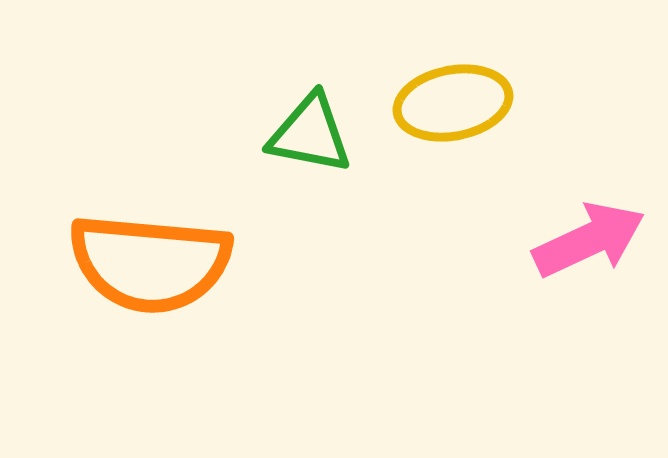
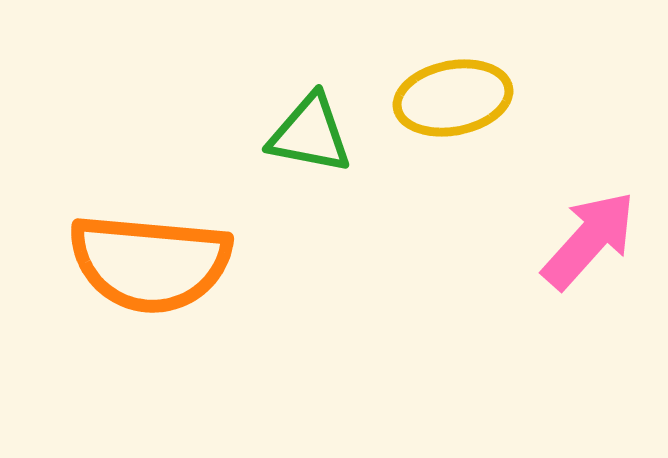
yellow ellipse: moved 5 px up
pink arrow: rotated 23 degrees counterclockwise
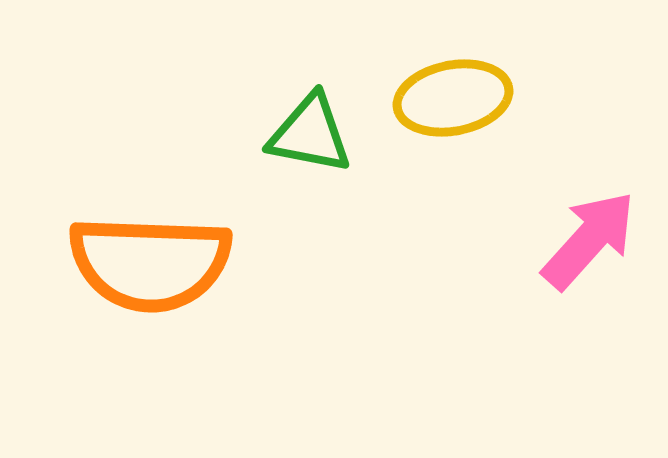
orange semicircle: rotated 3 degrees counterclockwise
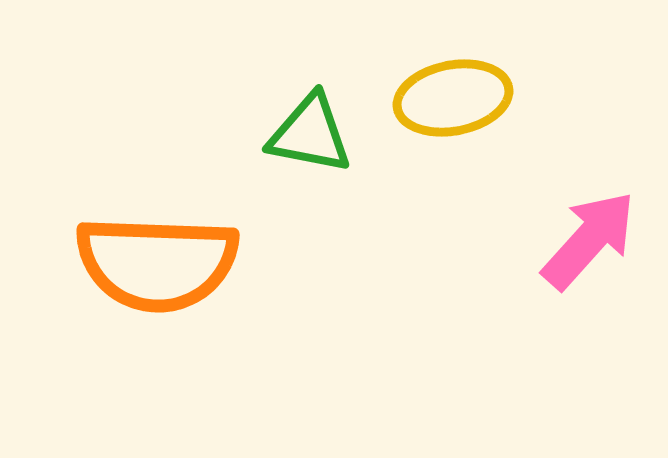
orange semicircle: moved 7 px right
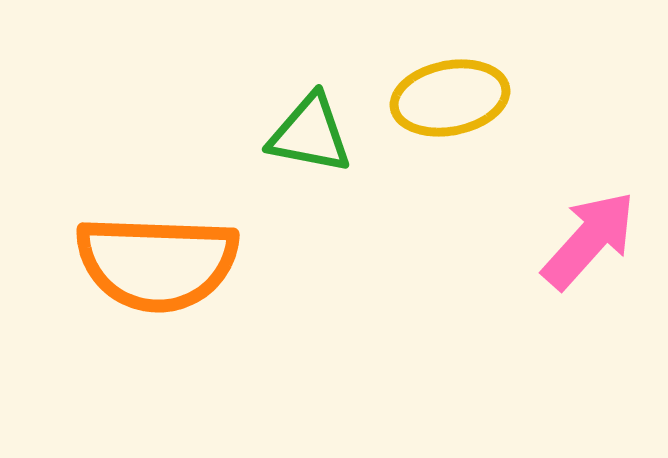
yellow ellipse: moved 3 px left
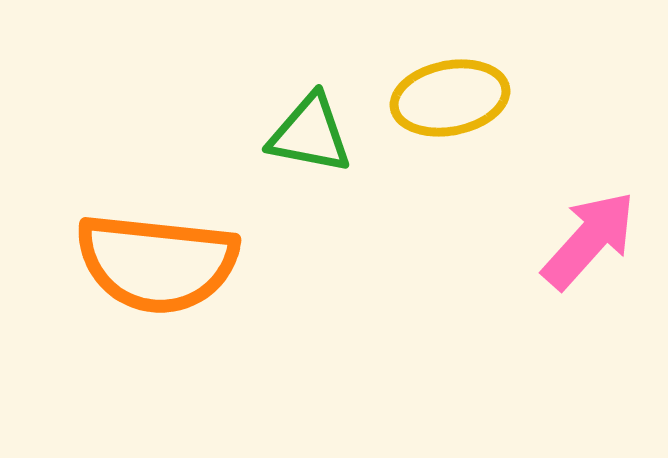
orange semicircle: rotated 4 degrees clockwise
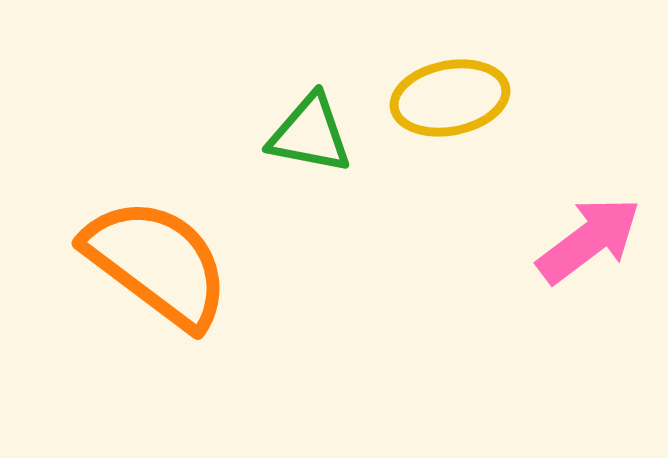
pink arrow: rotated 11 degrees clockwise
orange semicircle: rotated 149 degrees counterclockwise
